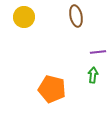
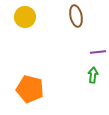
yellow circle: moved 1 px right
orange pentagon: moved 22 px left
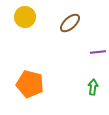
brown ellipse: moved 6 px left, 7 px down; rotated 60 degrees clockwise
green arrow: moved 12 px down
orange pentagon: moved 5 px up
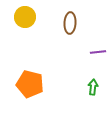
brown ellipse: rotated 45 degrees counterclockwise
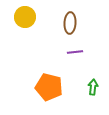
purple line: moved 23 px left
orange pentagon: moved 19 px right, 3 px down
